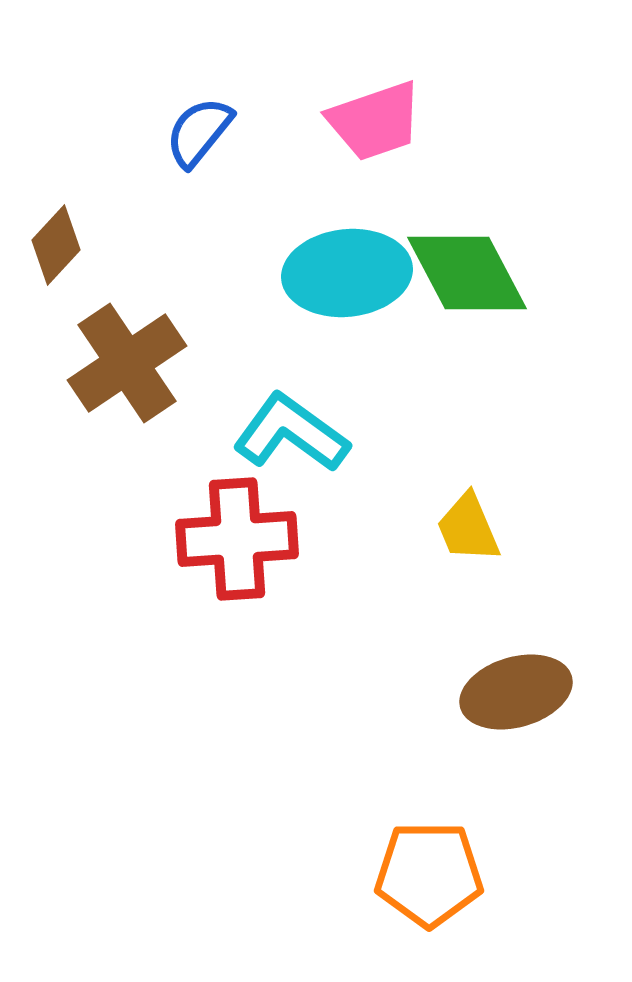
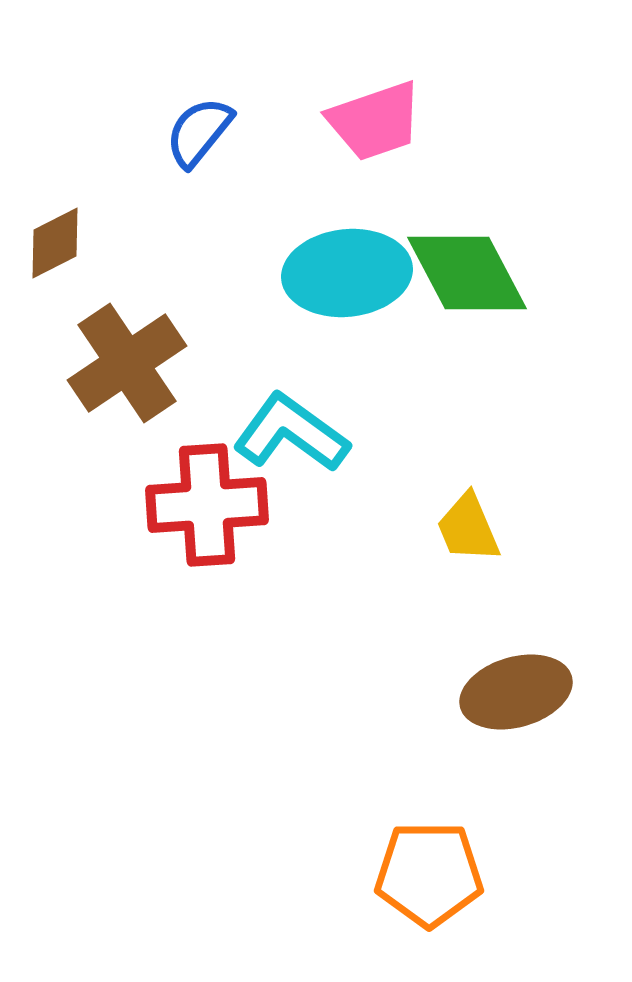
brown diamond: moved 1 px left, 2 px up; rotated 20 degrees clockwise
red cross: moved 30 px left, 34 px up
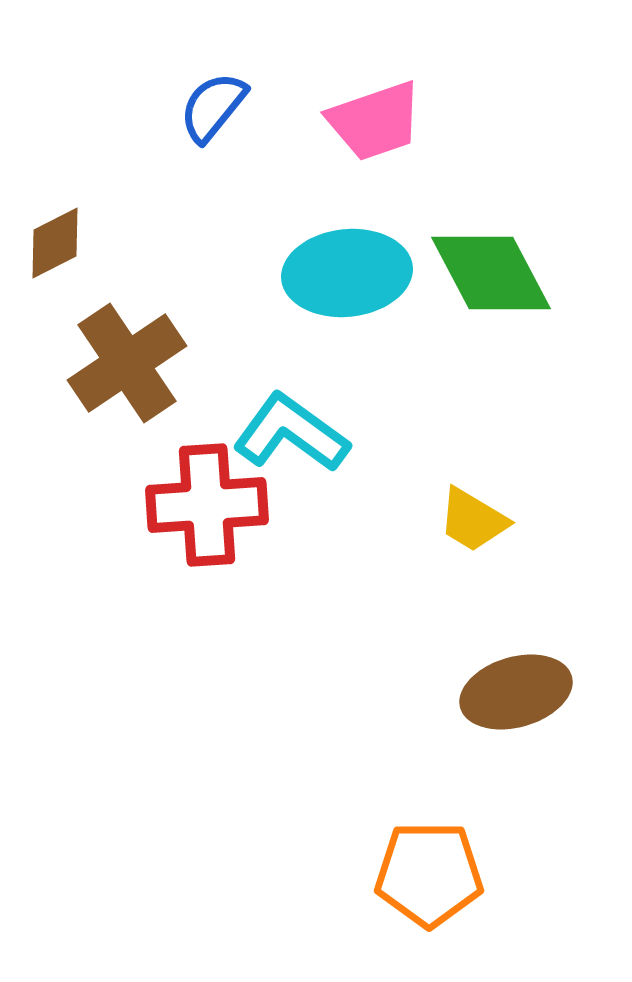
blue semicircle: moved 14 px right, 25 px up
green diamond: moved 24 px right
yellow trapezoid: moved 5 px right, 8 px up; rotated 36 degrees counterclockwise
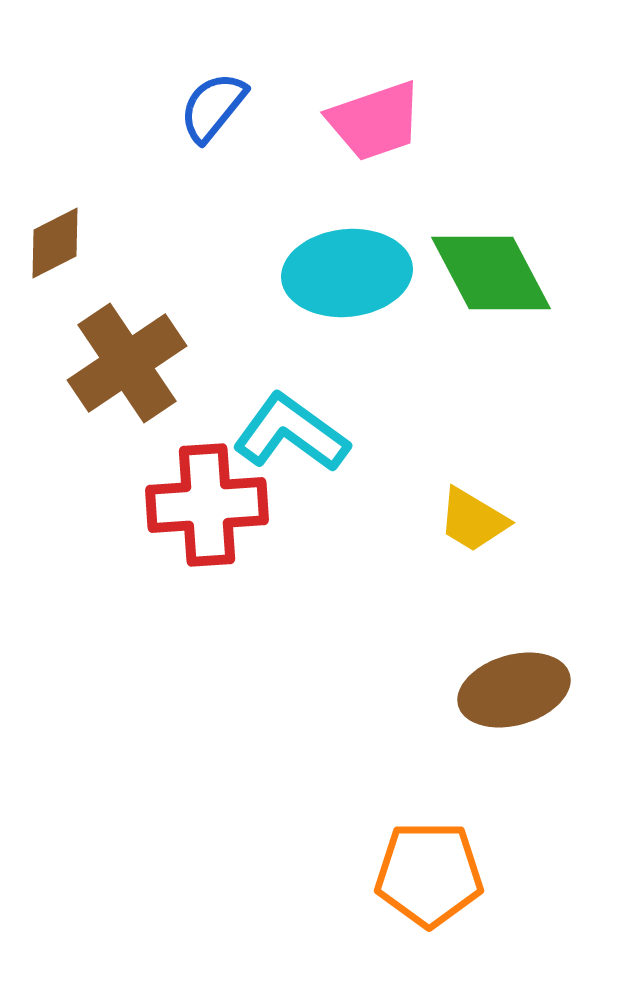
brown ellipse: moved 2 px left, 2 px up
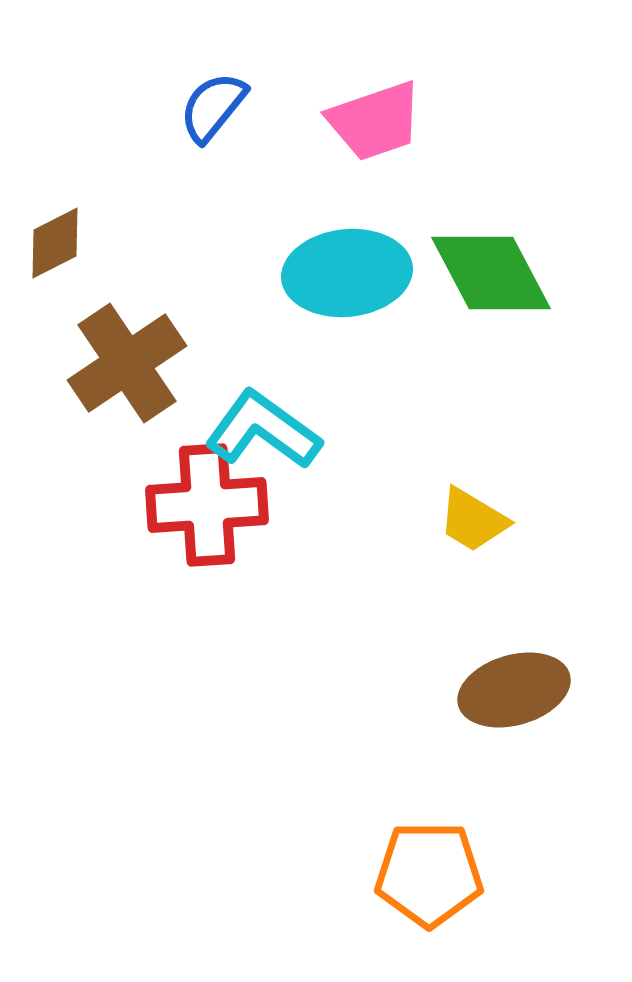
cyan L-shape: moved 28 px left, 3 px up
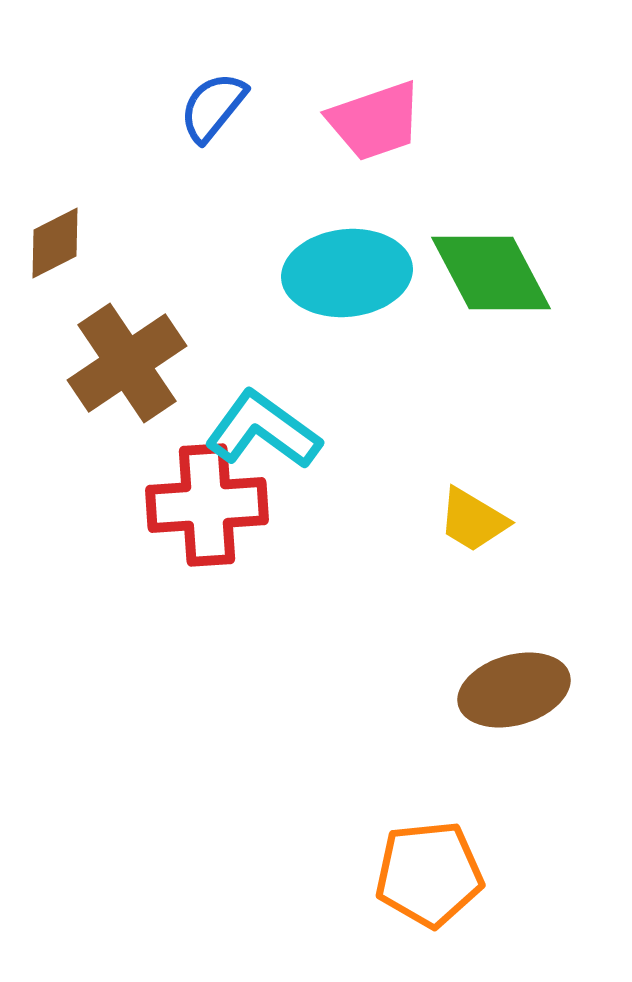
orange pentagon: rotated 6 degrees counterclockwise
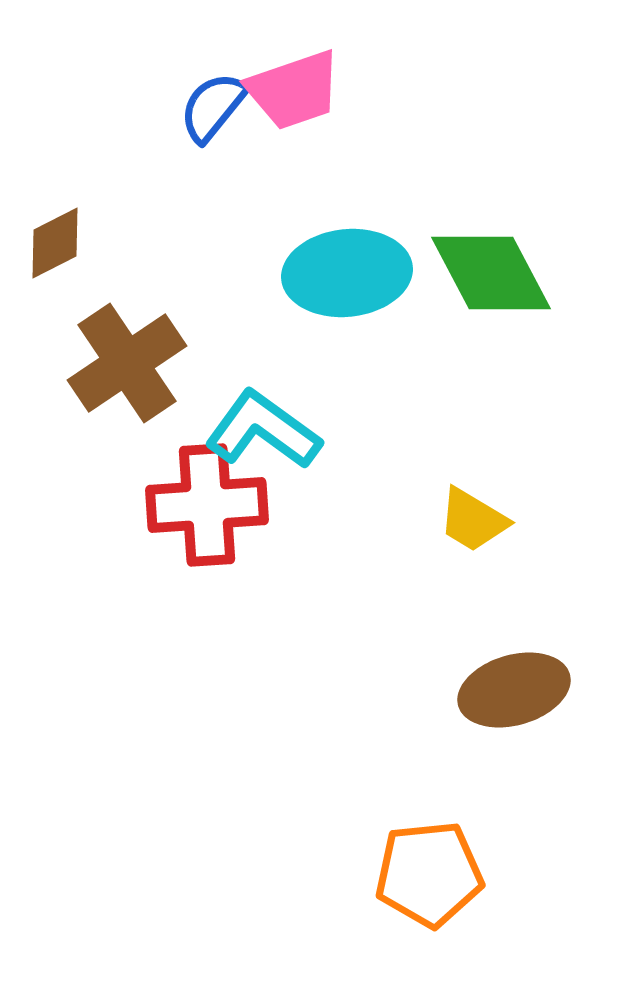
pink trapezoid: moved 81 px left, 31 px up
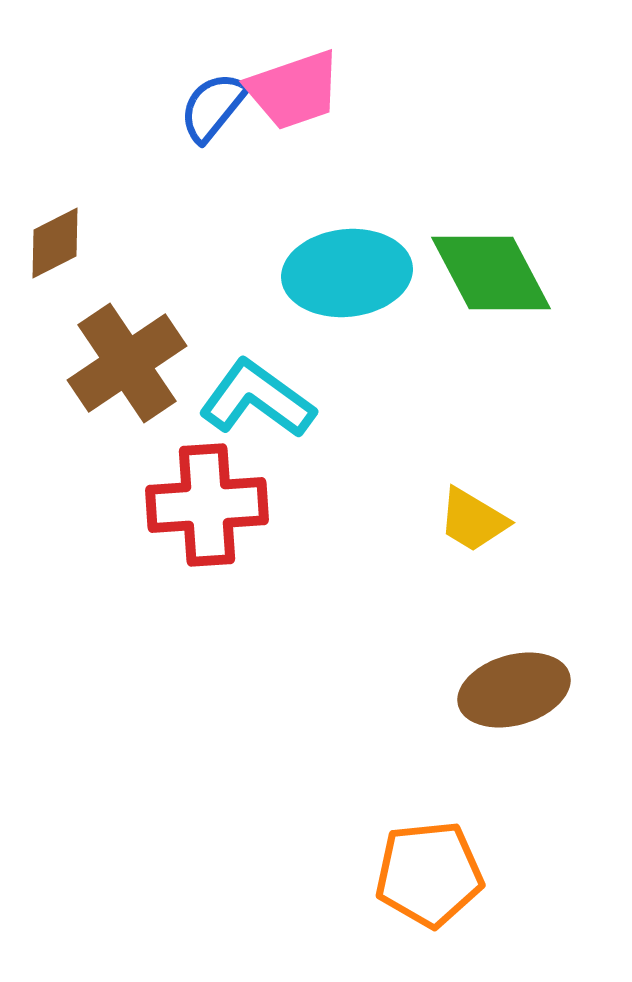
cyan L-shape: moved 6 px left, 31 px up
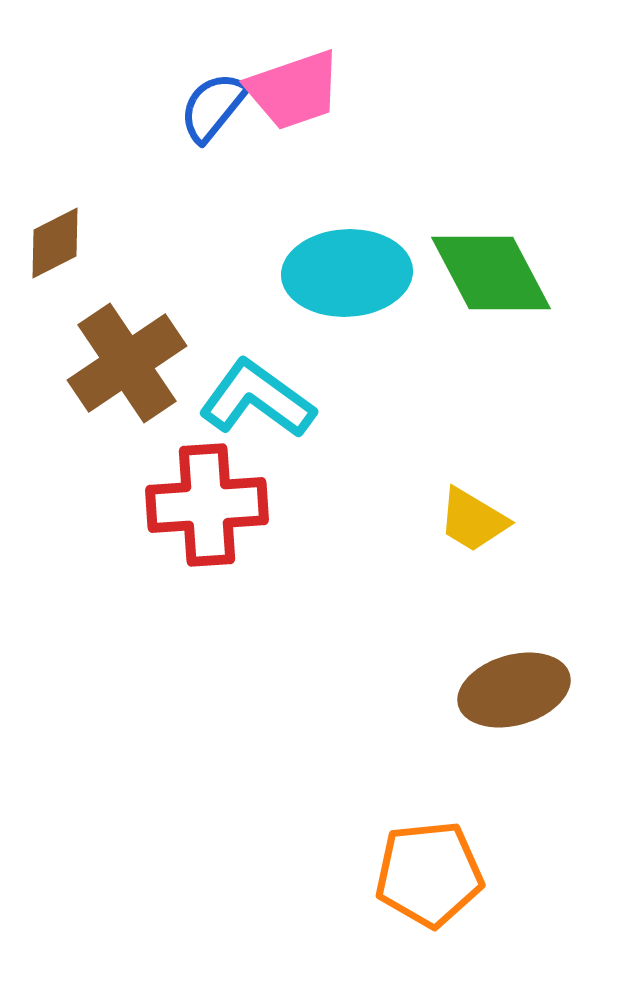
cyan ellipse: rotated 3 degrees clockwise
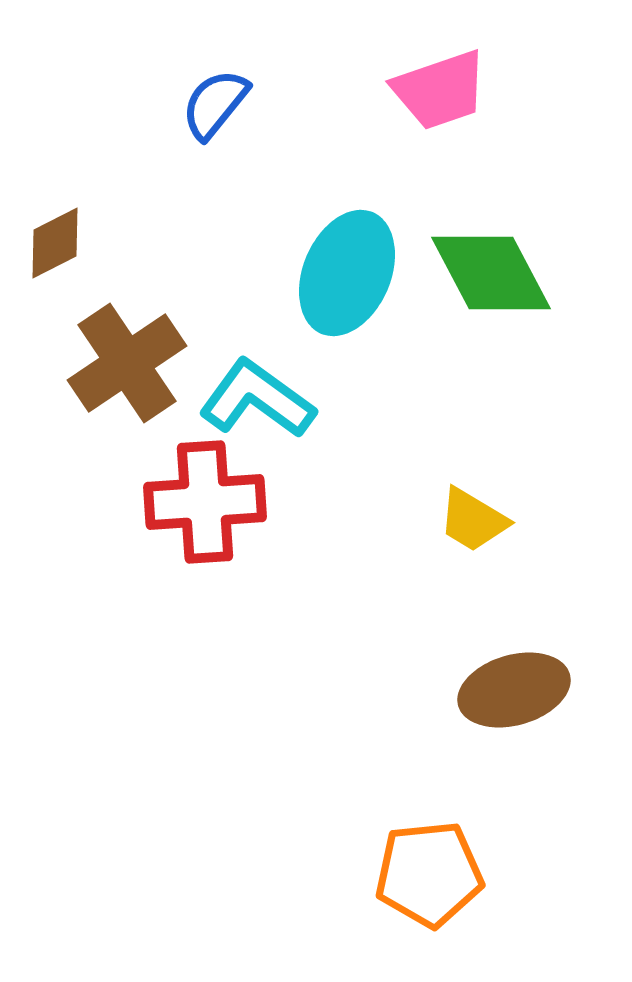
pink trapezoid: moved 146 px right
blue semicircle: moved 2 px right, 3 px up
cyan ellipse: rotated 64 degrees counterclockwise
red cross: moved 2 px left, 3 px up
